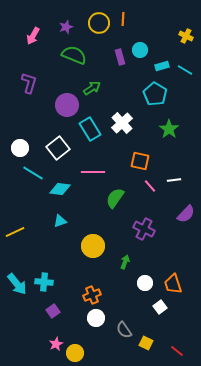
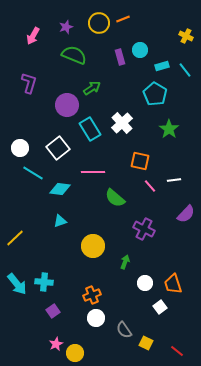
orange line at (123, 19): rotated 64 degrees clockwise
cyan line at (185, 70): rotated 21 degrees clockwise
green semicircle at (115, 198): rotated 85 degrees counterclockwise
yellow line at (15, 232): moved 6 px down; rotated 18 degrees counterclockwise
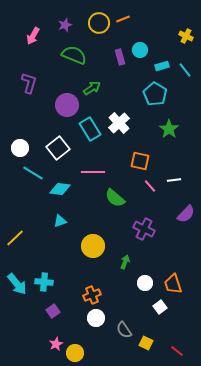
purple star at (66, 27): moved 1 px left, 2 px up
white cross at (122, 123): moved 3 px left
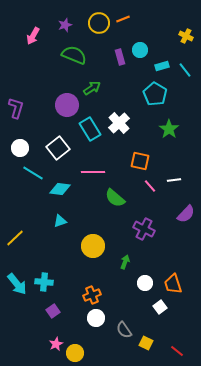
purple L-shape at (29, 83): moved 13 px left, 25 px down
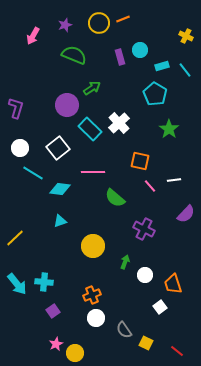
cyan rectangle at (90, 129): rotated 15 degrees counterclockwise
white circle at (145, 283): moved 8 px up
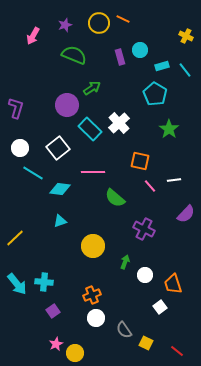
orange line at (123, 19): rotated 48 degrees clockwise
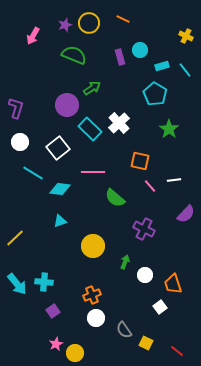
yellow circle at (99, 23): moved 10 px left
white circle at (20, 148): moved 6 px up
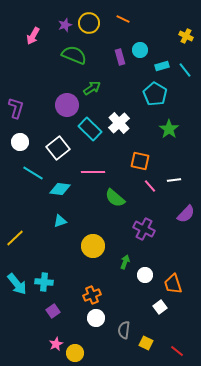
gray semicircle at (124, 330): rotated 42 degrees clockwise
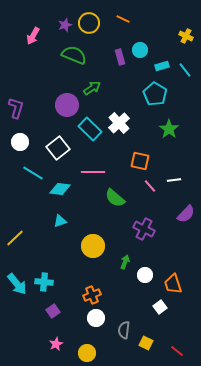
yellow circle at (75, 353): moved 12 px right
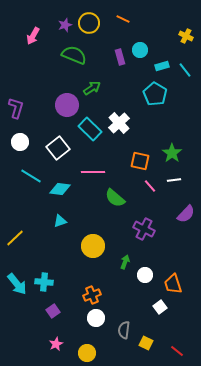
green star at (169, 129): moved 3 px right, 24 px down
cyan line at (33, 173): moved 2 px left, 3 px down
